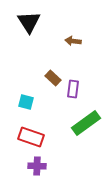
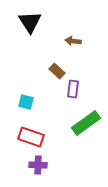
black triangle: moved 1 px right
brown rectangle: moved 4 px right, 7 px up
purple cross: moved 1 px right, 1 px up
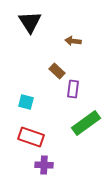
purple cross: moved 6 px right
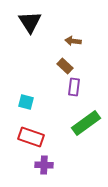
brown rectangle: moved 8 px right, 5 px up
purple rectangle: moved 1 px right, 2 px up
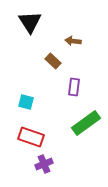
brown rectangle: moved 12 px left, 5 px up
purple cross: moved 1 px up; rotated 24 degrees counterclockwise
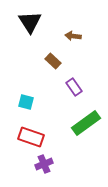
brown arrow: moved 5 px up
purple rectangle: rotated 42 degrees counterclockwise
